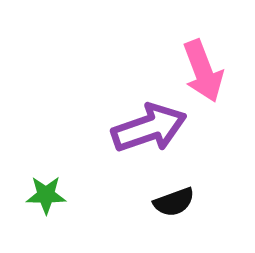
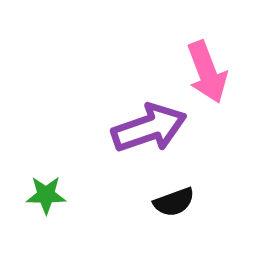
pink arrow: moved 4 px right, 1 px down
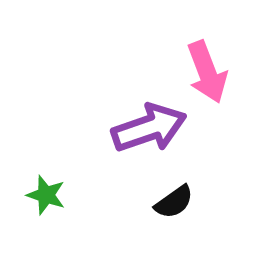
green star: rotated 18 degrees clockwise
black semicircle: rotated 15 degrees counterclockwise
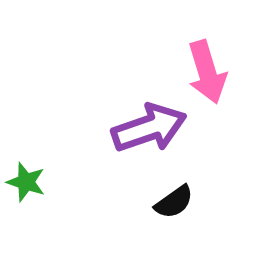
pink arrow: rotated 4 degrees clockwise
green star: moved 20 px left, 13 px up
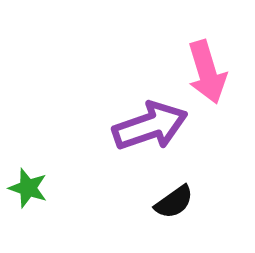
purple arrow: moved 1 px right, 2 px up
green star: moved 2 px right, 6 px down
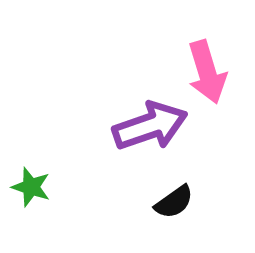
green star: moved 3 px right, 1 px up
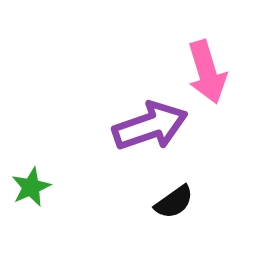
green star: rotated 30 degrees clockwise
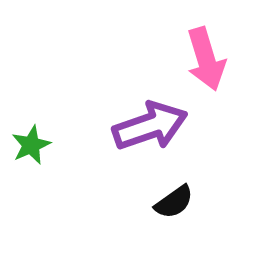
pink arrow: moved 1 px left, 13 px up
green star: moved 42 px up
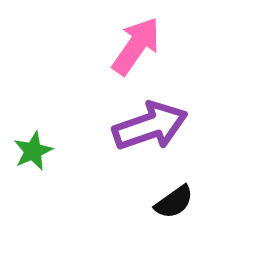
pink arrow: moved 70 px left, 13 px up; rotated 128 degrees counterclockwise
green star: moved 2 px right, 6 px down
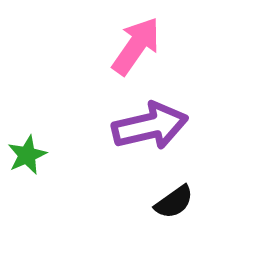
purple arrow: rotated 6 degrees clockwise
green star: moved 6 px left, 4 px down
